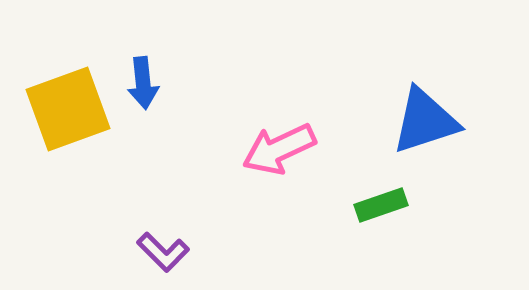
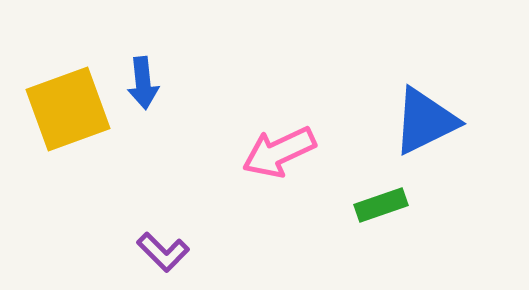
blue triangle: rotated 8 degrees counterclockwise
pink arrow: moved 3 px down
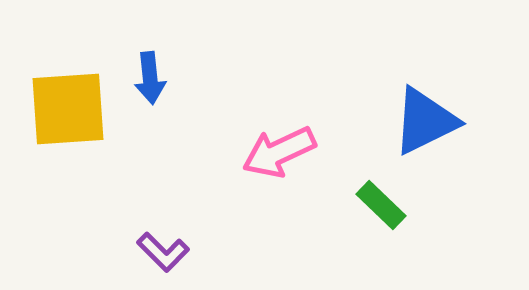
blue arrow: moved 7 px right, 5 px up
yellow square: rotated 16 degrees clockwise
green rectangle: rotated 63 degrees clockwise
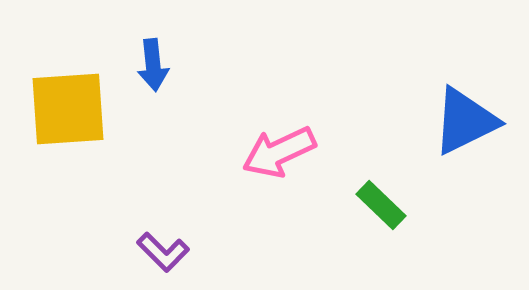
blue arrow: moved 3 px right, 13 px up
blue triangle: moved 40 px right
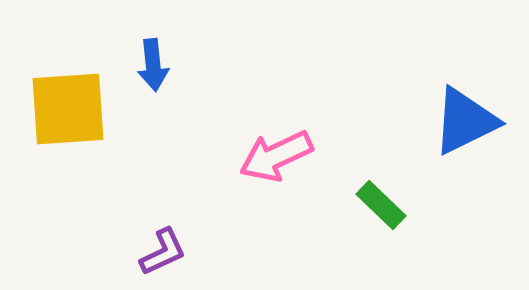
pink arrow: moved 3 px left, 4 px down
purple L-shape: rotated 70 degrees counterclockwise
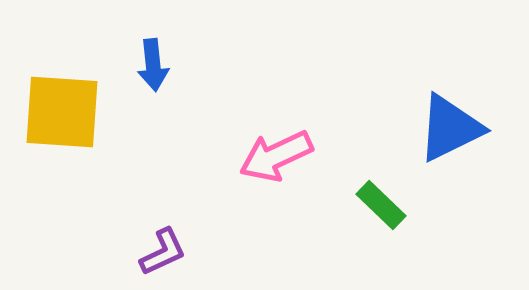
yellow square: moved 6 px left, 3 px down; rotated 8 degrees clockwise
blue triangle: moved 15 px left, 7 px down
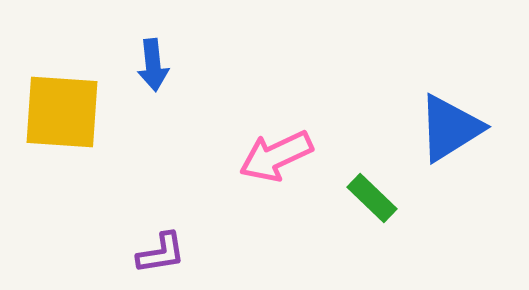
blue triangle: rotated 6 degrees counterclockwise
green rectangle: moved 9 px left, 7 px up
purple L-shape: moved 2 px left, 1 px down; rotated 16 degrees clockwise
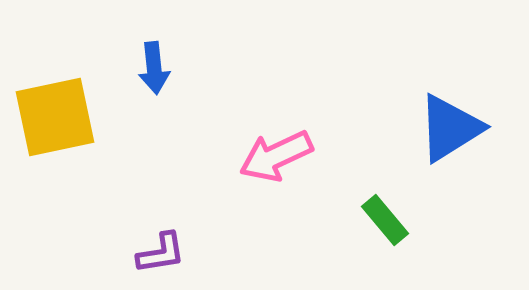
blue arrow: moved 1 px right, 3 px down
yellow square: moved 7 px left, 5 px down; rotated 16 degrees counterclockwise
green rectangle: moved 13 px right, 22 px down; rotated 6 degrees clockwise
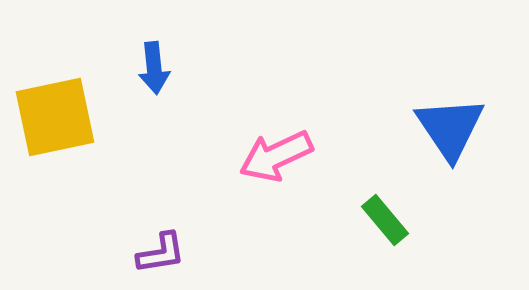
blue triangle: rotated 32 degrees counterclockwise
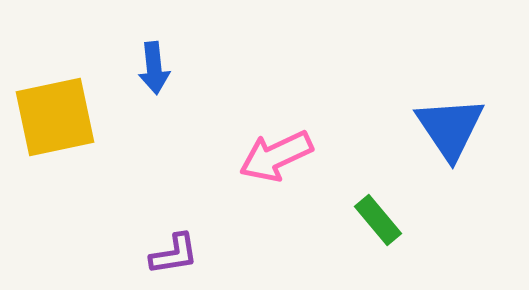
green rectangle: moved 7 px left
purple L-shape: moved 13 px right, 1 px down
